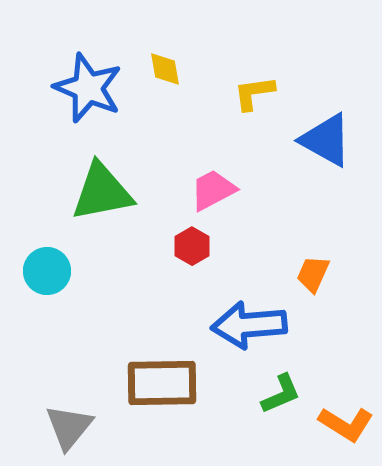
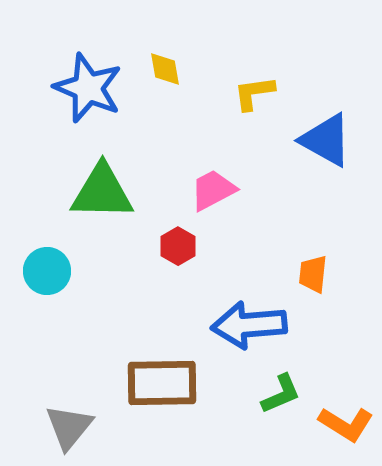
green triangle: rotated 12 degrees clockwise
red hexagon: moved 14 px left
orange trapezoid: rotated 18 degrees counterclockwise
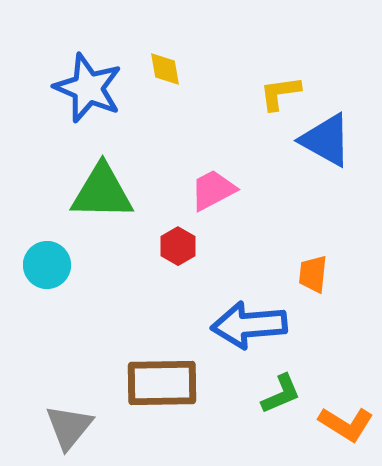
yellow L-shape: moved 26 px right
cyan circle: moved 6 px up
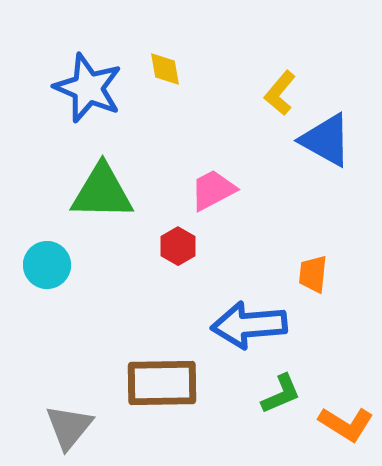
yellow L-shape: rotated 42 degrees counterclockwise
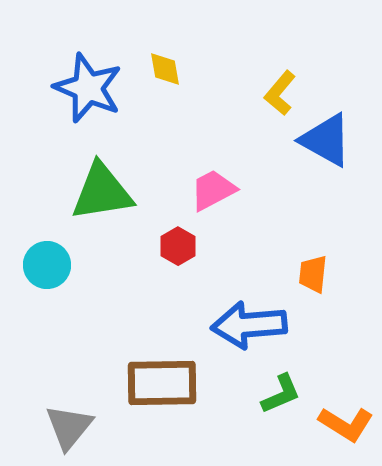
green triangle: rotated 10 degrees counterclockwise
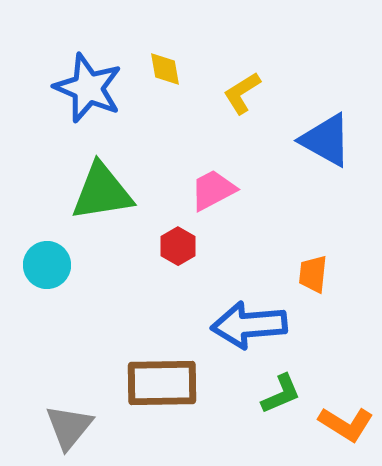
yellow L-shape: moved 38 px left; rotated 18 degrees clockwise
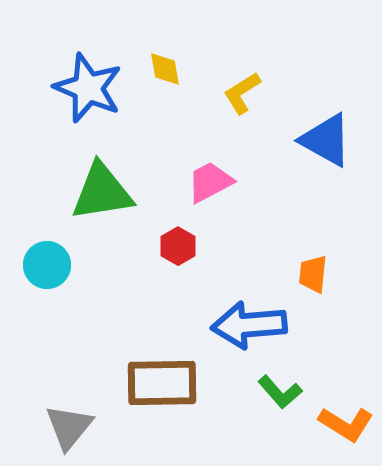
pink trapezoid: moved 3 px left, 8 px up
green L-shape: moved 1 px left, 2 px up; rotated 72 degrees clockwise
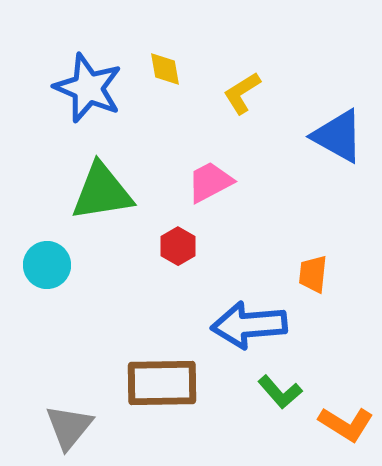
blue triangle: moved 12 px right, 4 px up
